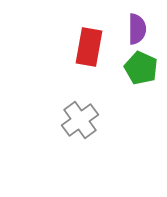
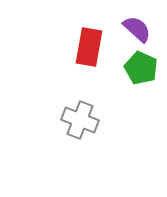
purple semicircle: rotated 48 degrees counterclockwise
gray cross: rotated 33 degrees counterclockwise
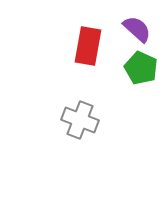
red rectangle: moved 1 px left, 1 px up
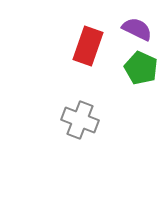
purple semicircle: rotated 16 degrees counterclockwise
red rectangle: rotated 9 degrees clockwise
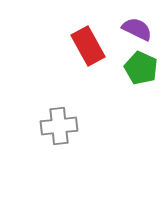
red rectangle: rotated 48 degrees counterclockwise
gray cross: moved 21 px left, 6 px down; rotated 27 degrees counterclockwise
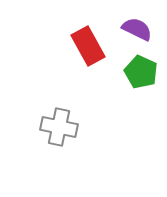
green pentagon: moved 4 px down
gray cross: moved 1 px down; rotated 18 degrees clockwise
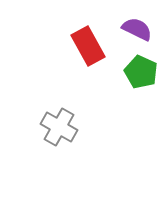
gray cross: rotated 18 degrees clockwise
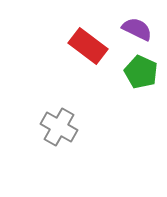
red rectangle: rotated 24 degrees counterclockwise
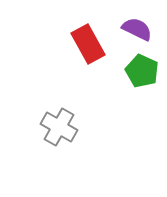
red rectangle: moved 2 px up; rotated 24 degrees clockwise
green pentagon: moved 1 px right, 1 px up
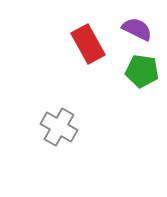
green pentagon: rotated 16 degrees counterclockwise
